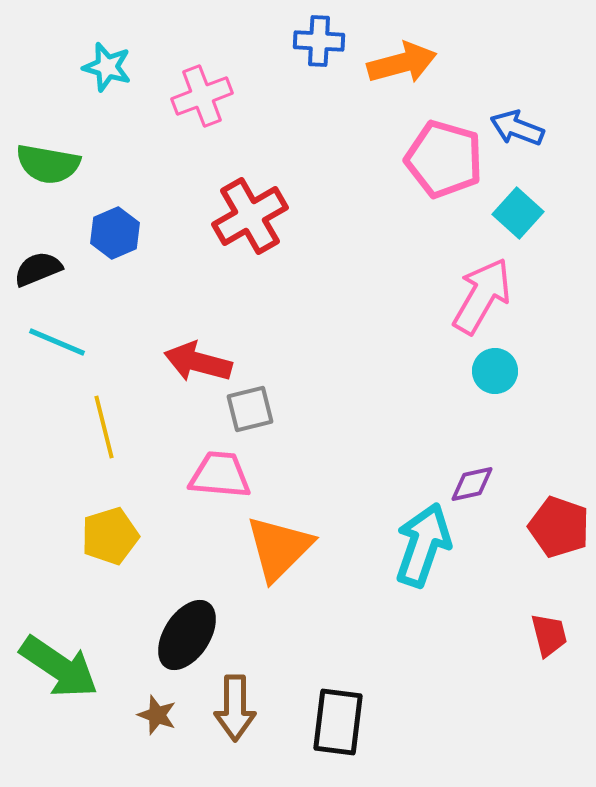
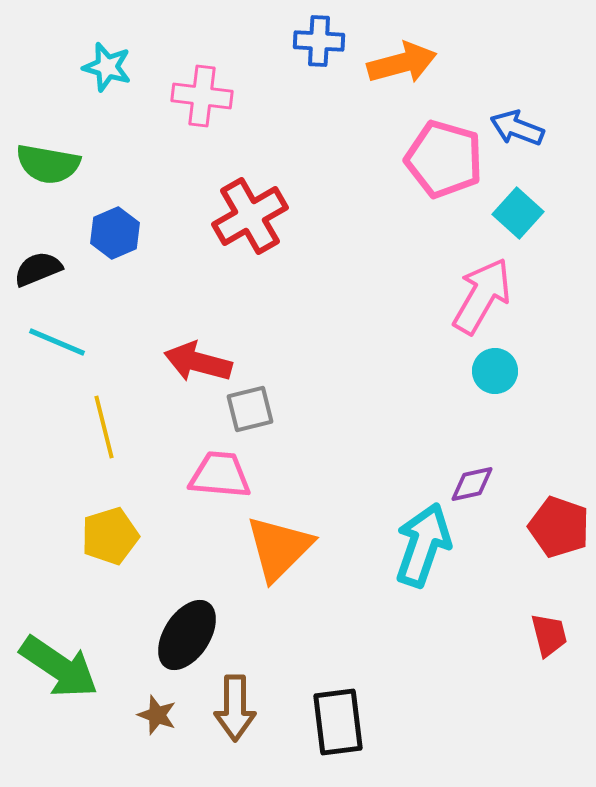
pink cross: rotated 28 degrees clockwise
black rectangle: rotated 14 degrees counterclockwise
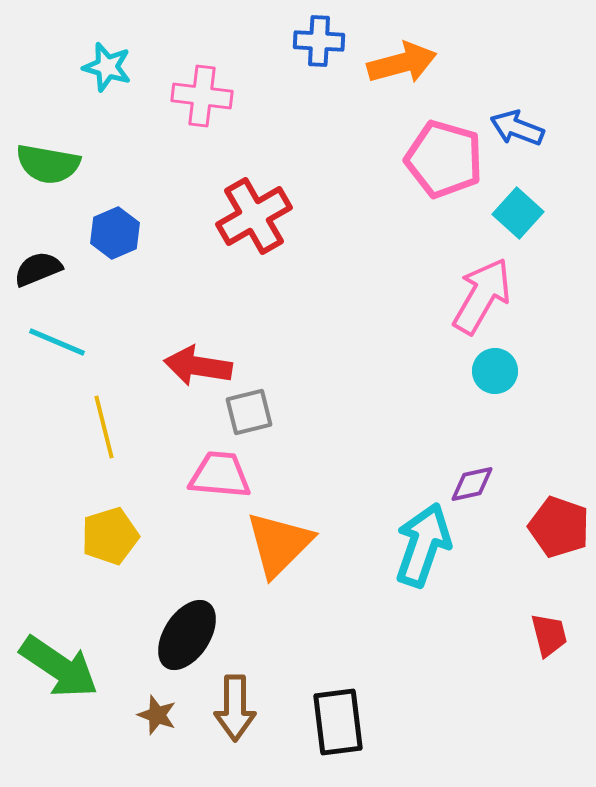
red cross: moved 4 px right
red arrow: moved 4 px down; rotated 6 degrees counterclockwise
gray square: moved 1 px left, 3 px down
orange triangle: moved 4 px up
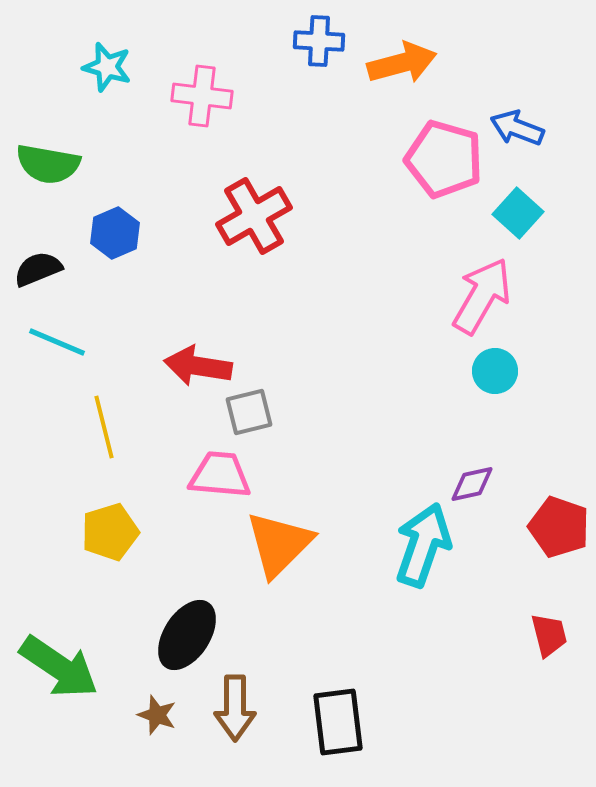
yellow pentagon: moved 4 px up
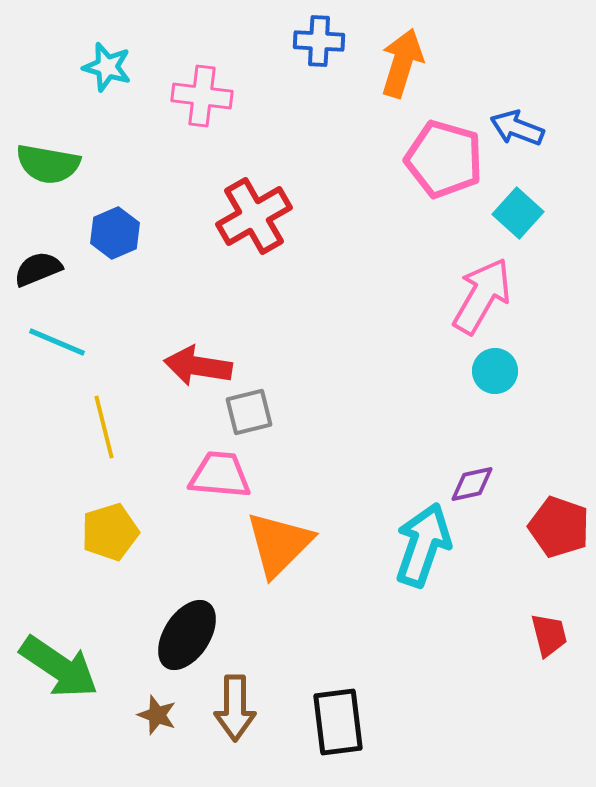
orange arrow: rotated 58 degrees counterclockwise
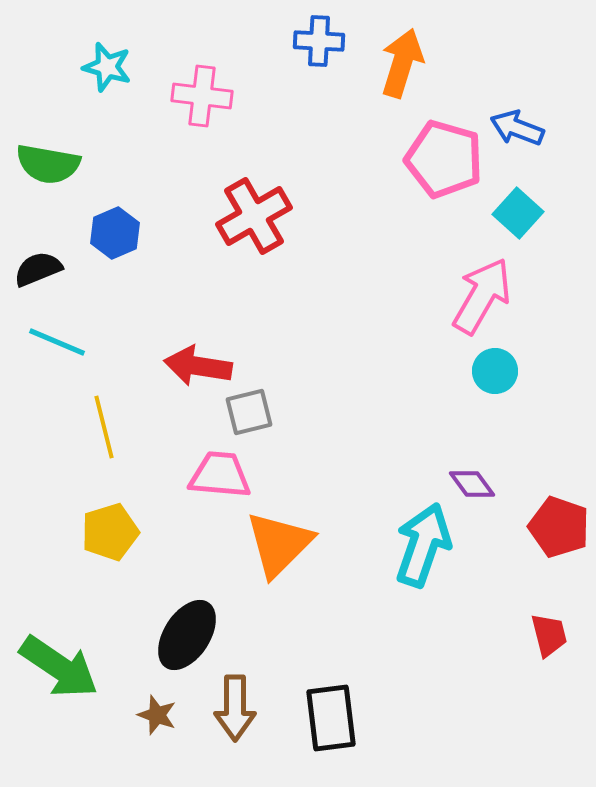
purple diamond: rotated 66 degrees clockwise
black rectangle: moved 7 px left, 4 px up
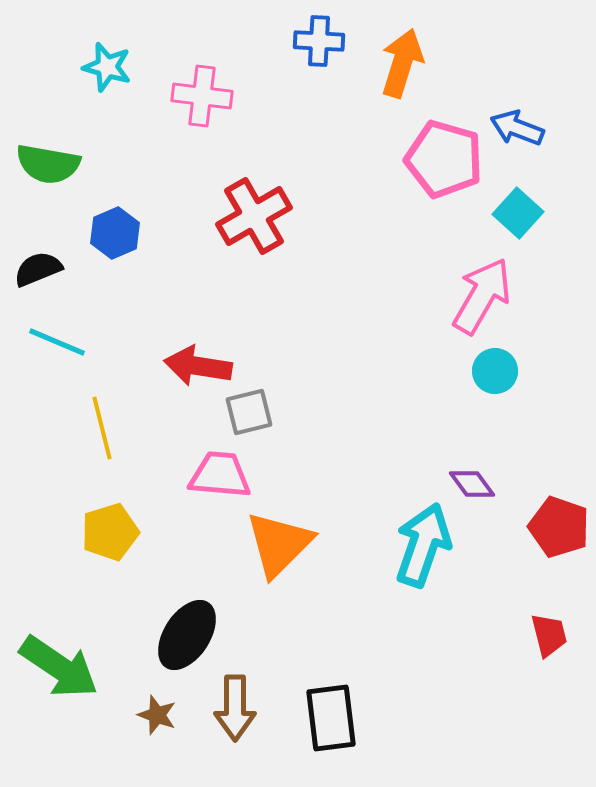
yellow line: moved 2 px left, 1 px down
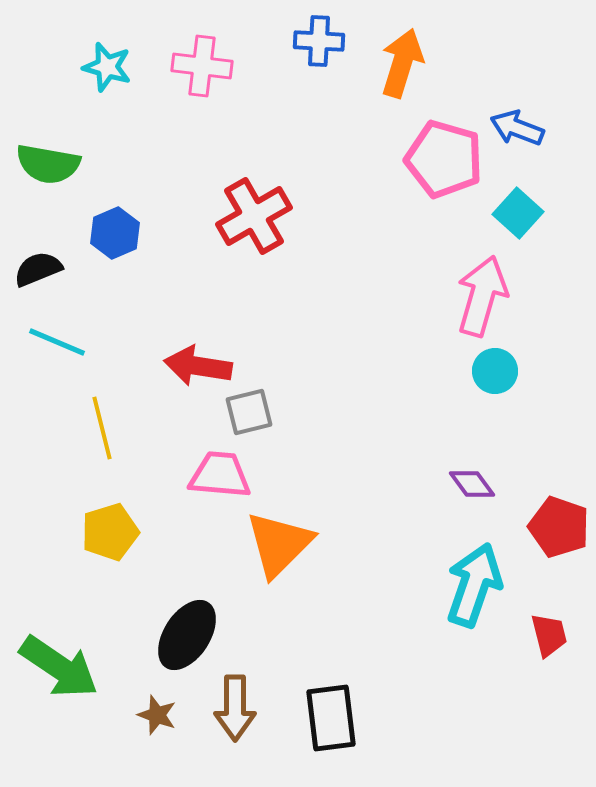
pink cross: moved 30 px up
pink arrow: rotated 14 degrees counterclockwise
cyan arrow: moved 51 px right, 40 px down
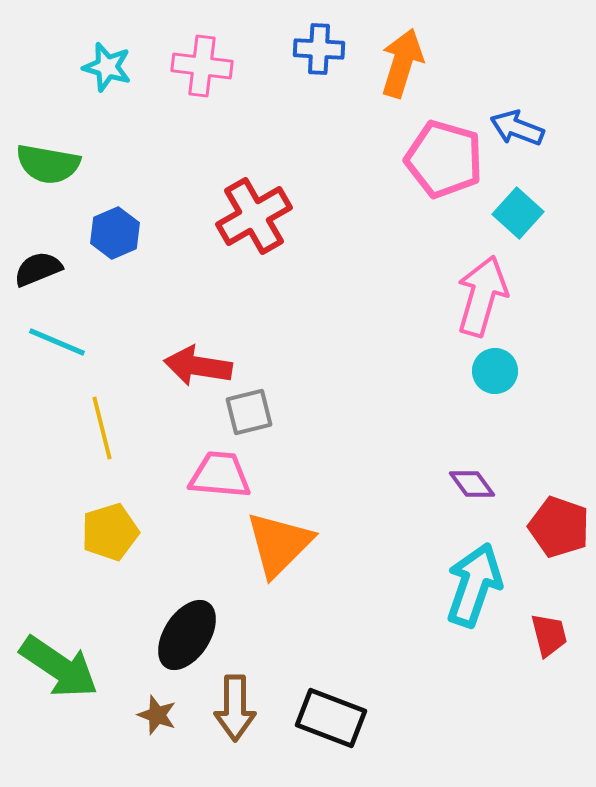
blue cross: moved 8 px down
black rectangle: rotated 62 degrees counterclockwise
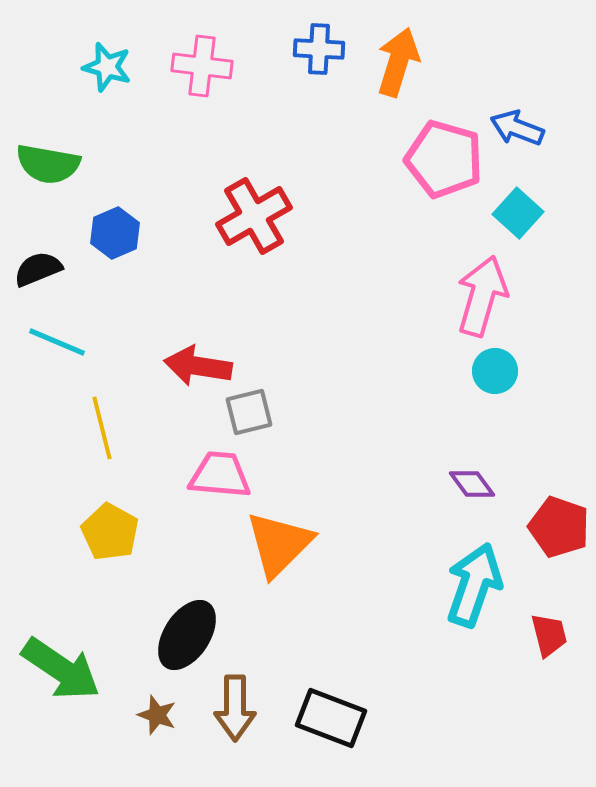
orange arrow: moved 4 px left, 1 px up
yellow pentagon: rotated 26 degrees counterclockwise
green arrow: moved 2 px right, 2 px down
